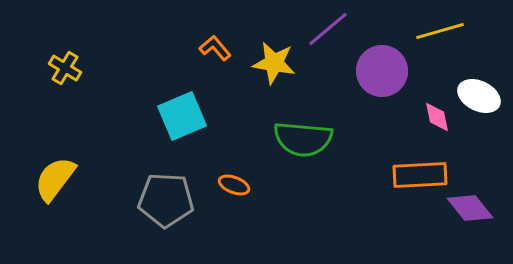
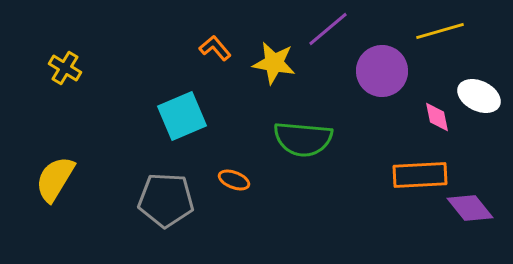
yellow semicircle: rotated 6 degrees counterclockwise
orange ellipse: moved 5 px up
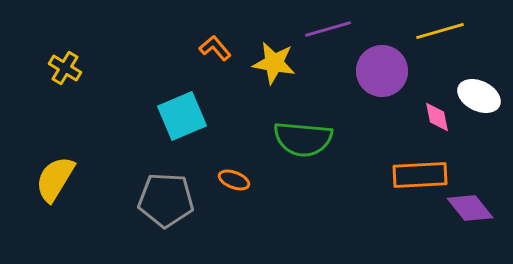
purple line: rotated 24 degrees clockwise
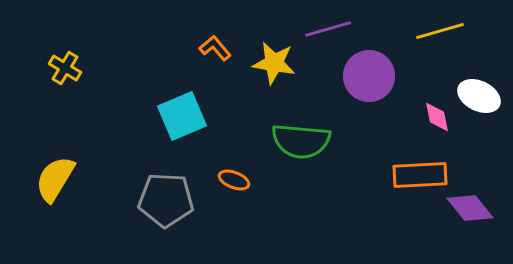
purple circle: moved 13 px left, 5 px down
green semicircle: moved 2 px left, 2 px down
